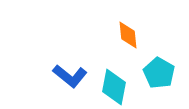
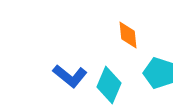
cyan pentagon: rotated 12 degrees counterclockwise
cyan diamond: moved 5 px left, 2 px up; rotated 12 degrees clockwise
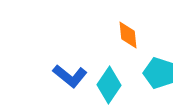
cyan diamond: rotated 12 degrees clockwise
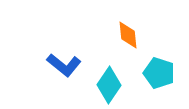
blue L-shape: moved 6 px left, 11 px up
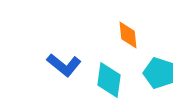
cyan diamond: moved 5 px up; rotated 27 degrees counterclockwise
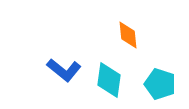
blue L-shape: moved 5 px down
cyan pentagon: moved 1 px right, 11 px down
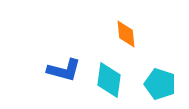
orange diamond: moved 2 px left, 1 px up
blue L-shape: rotated 24 degrees counterclockwise
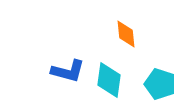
blue L-shape: moved 4 px right, 1 px down
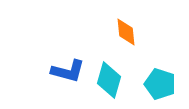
orange diamond: moved 2 px up
cyan diamond: rotated 9 degrees clockwise
